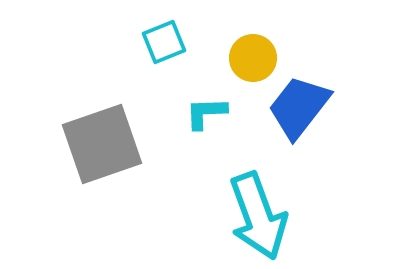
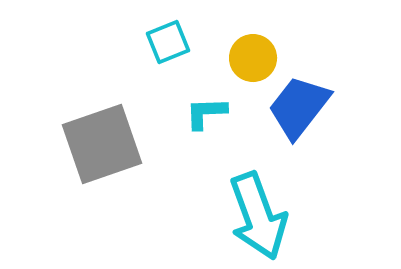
cyan square: moved 4 px right
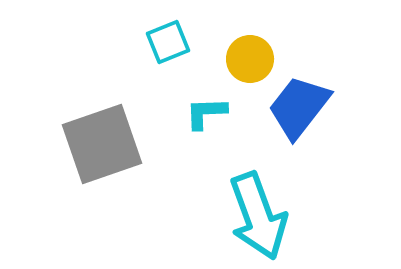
yellow circle: moved 3 px left, 1 px down
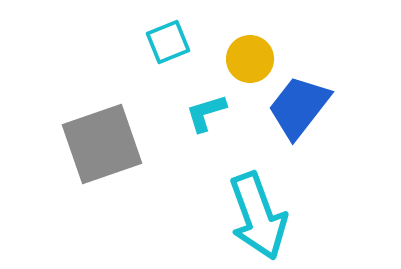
cyan L-shape: rotated 15 degrees counterclockwise
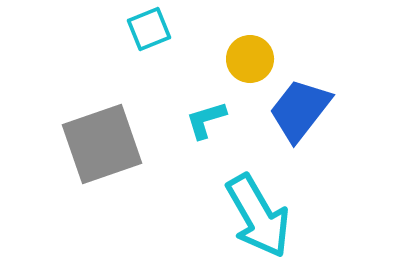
cyan square: moved 19 px left, 13 px up
blue trapezoid: moved 1 px right, 3 px down
cyan L-shape: moved 7 px down
cyan arrow: rotated 10 degrees counterclockwise
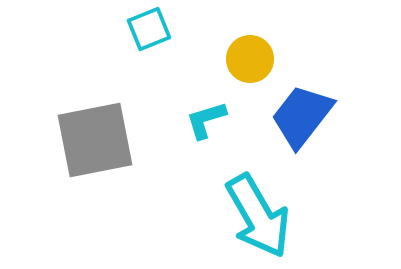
blue trapezoid: moved 2 px right, 6 px down
gray square: moved 7 px left, 4 px up; rotated 8 degrees clockwise
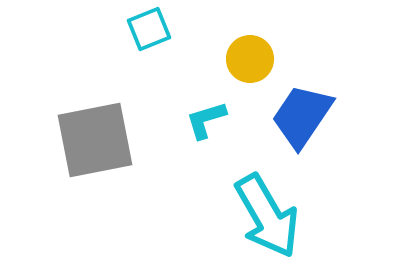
blue trapezoid: rotated 4 degrees counterclockwise
cyan arrow: moved 9 px right
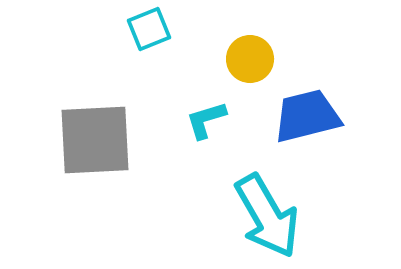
blue trapezoid: moved 5 px right; rotated 42 degrees clockwise
gray square: rotated 8 degrees clockwise
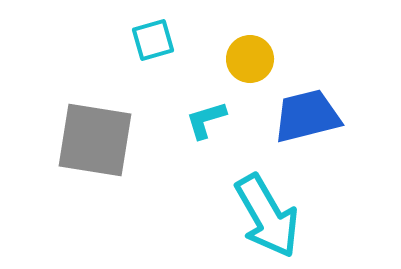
cyan square: moved 4 px right, 11 px down; rotated 6 degrees clockwise
gray square: rotated 12 degrees clockwise
